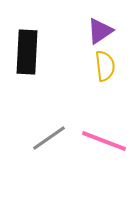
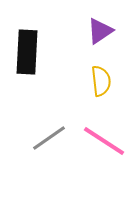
yellow semicircle: moved 4 px left, 15 px down
pink line: rotated 12 degrees clockwise
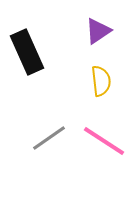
purple triangle: moved 2 px left
black rectangle: rotated 27 degrees counterclockwise
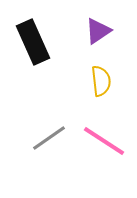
black rectangle: moved 6 px right, 10 px up
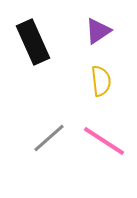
gray line: rotated 6 degrees counterclockwise
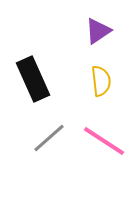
black rectangle: moved 37 px down
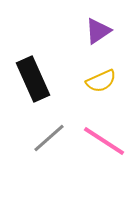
yellow semicircle: rotated 72 degrees clockwise
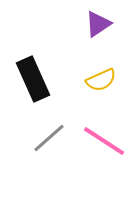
purple triangle: moved 7 px up
yellow semicircle: moved 1 px up
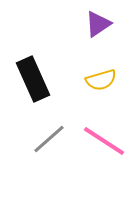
yellow semicircle: rotated 8 degrees clockwise
gray line: moved 1 px down
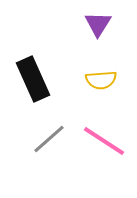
purple triangle: rotated 24 degrees counterclockwise
yellow semicircle: rotated 12 degrees clockwise
